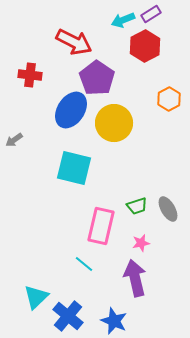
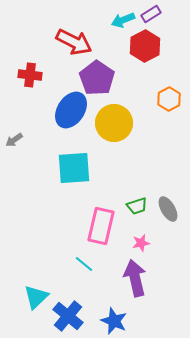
cyan square: rotated 18 degrees counterclockwise
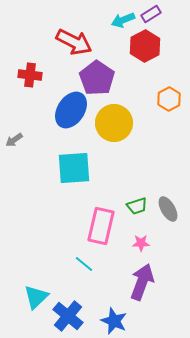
pink star: rotated 12 degrees clockwise
purple arrow: moved 7 px right, 4 px down; rotated 33 degrees clockwise
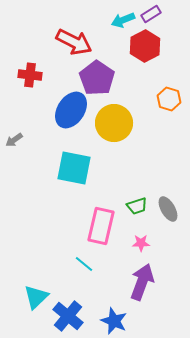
orange hexagon: rotated 15 degrees counterclockwise
cyan square: rotated 15 degrees clockwise
